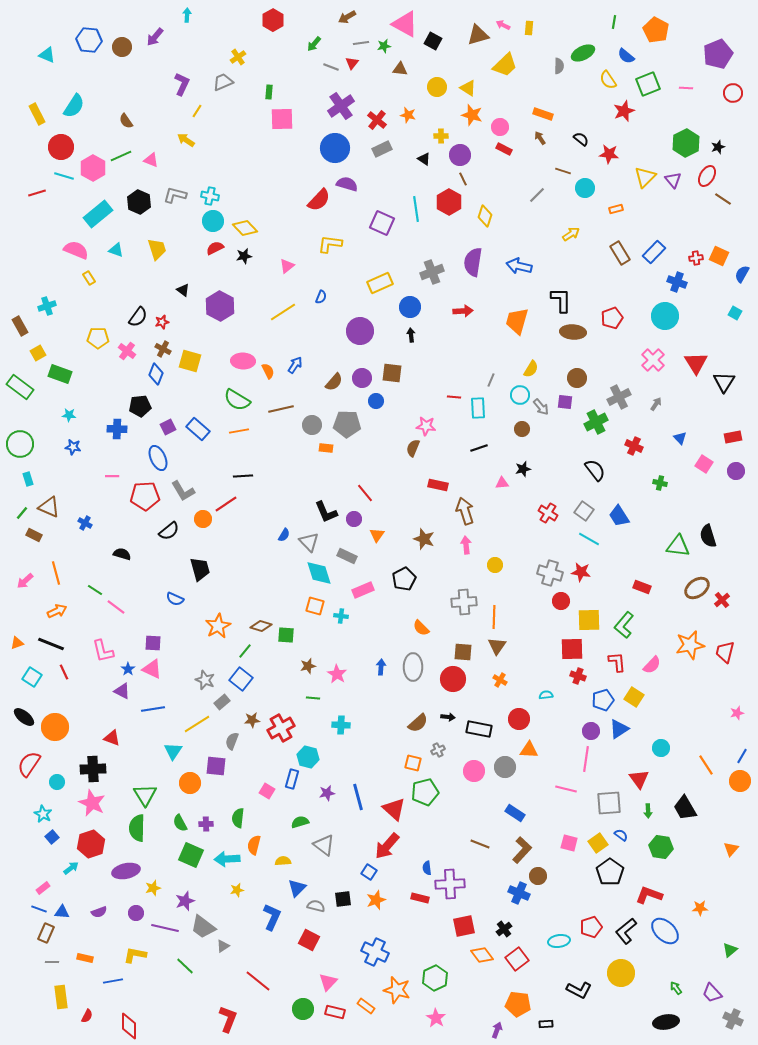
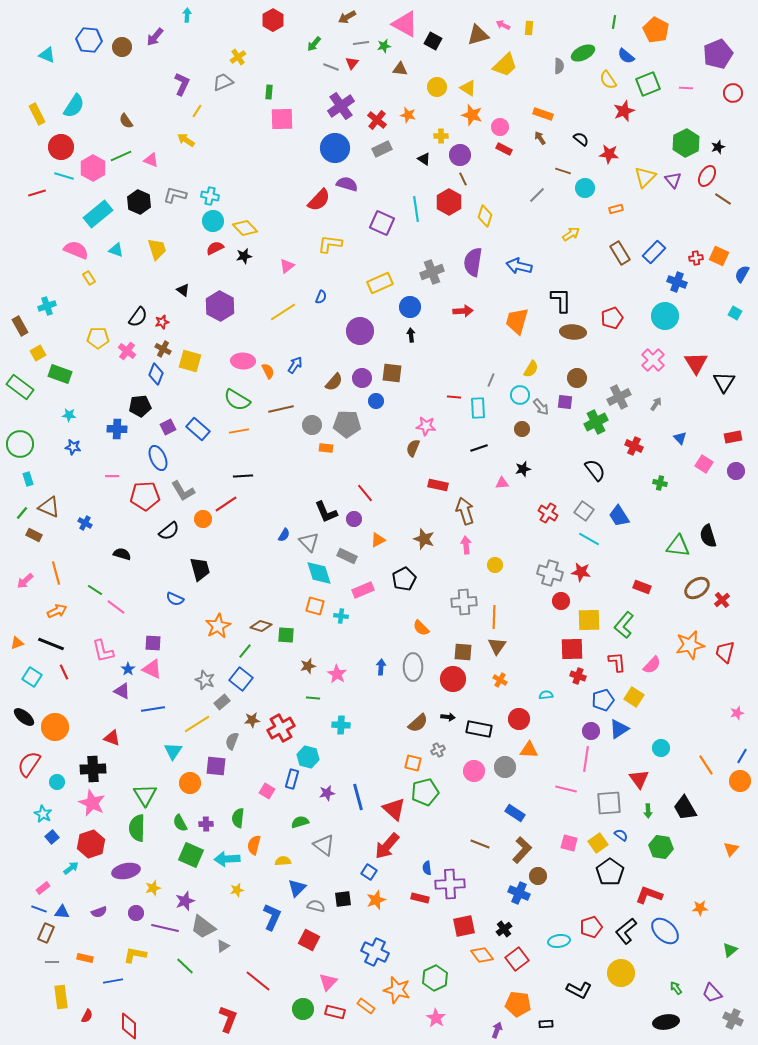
orange triangle at (377, 535): moved 1 px right, 5 px down; rotated 28 degrees clockwise
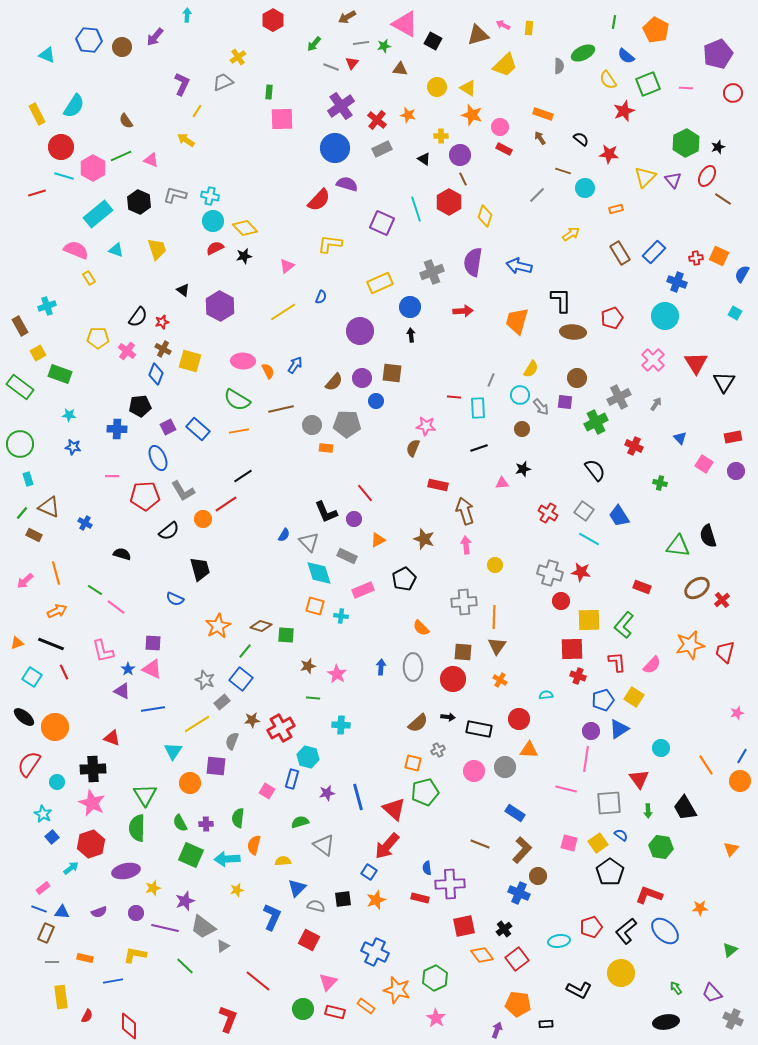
cyan line at (416, 209): rotated 10 degrees counterclockwise
black line at (243, 476): rotated 30 degrees counterclockwise
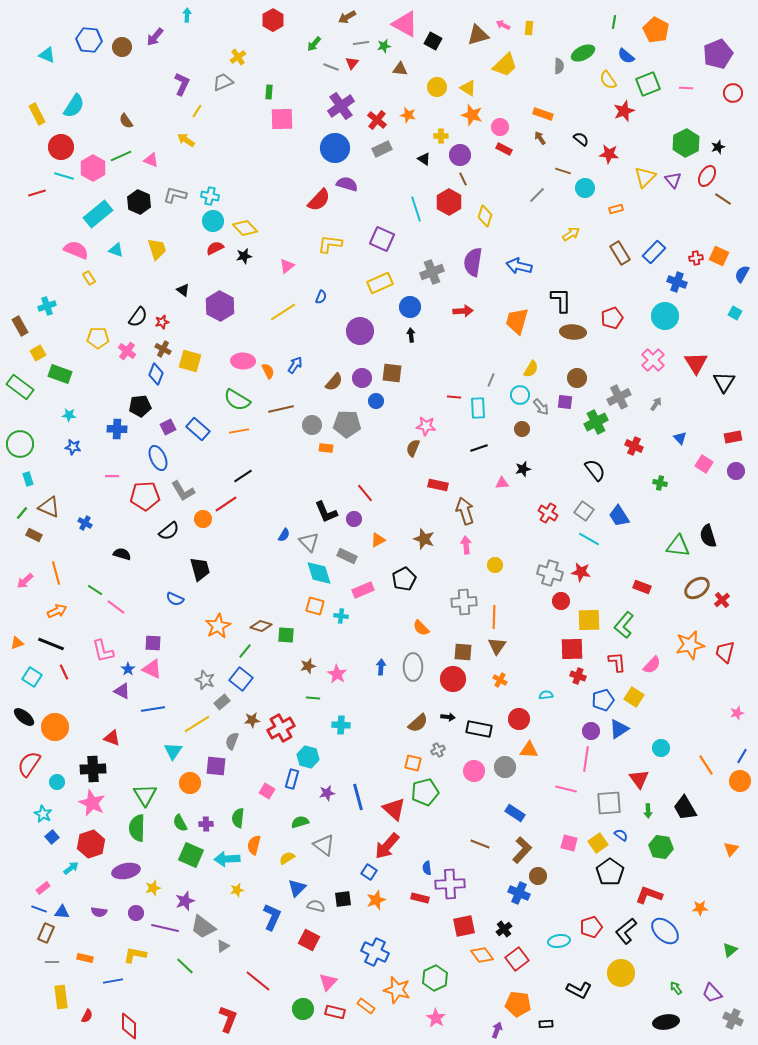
purple square at (382, 223): moved 16 px down
yellow semicircle at (283, 861): moved 4 px right, 3 px up; rotated 28 degrees counterclockwise
purple semicircle at (99, 912): rotated 28 degrees clockwise
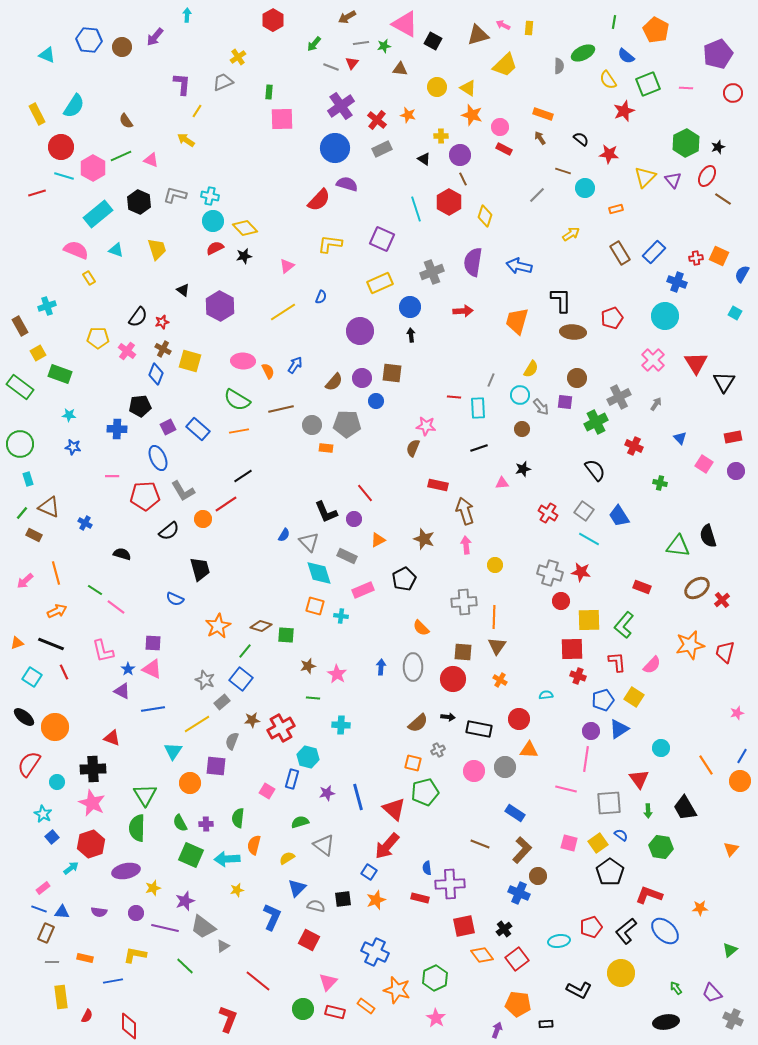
purple L-shape at (182, 84): rotated 20 degrees counterclockwise
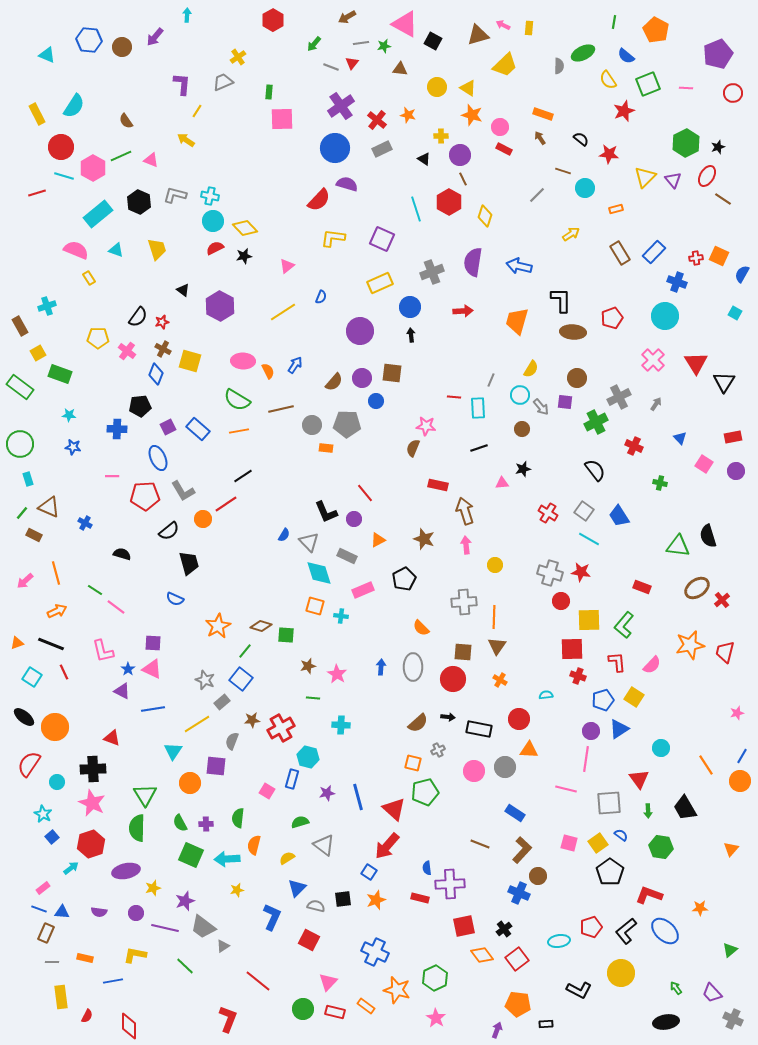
yellow L-shape at (330, 244): moved 3 px right, 6 px up
black trapezoid at (200, 569): moved 11 px left, 6 px up
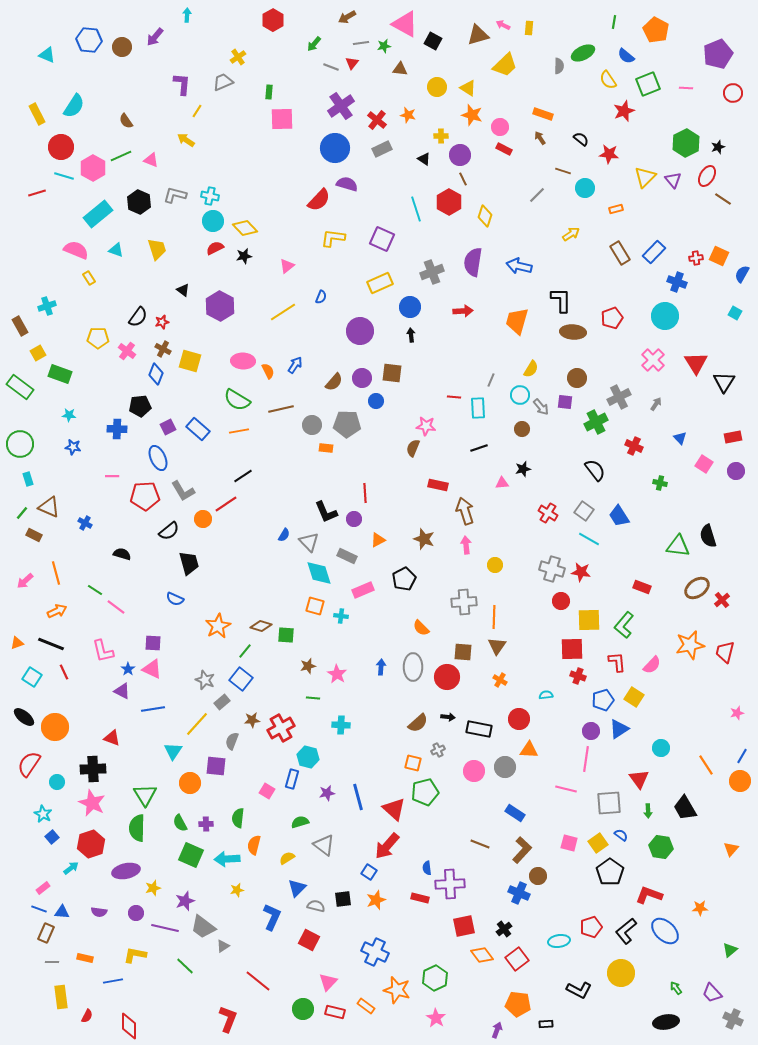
red line at (365, 493): rotated 36 degrees clockwise
gray cross at (550, 573): moved 2 px right, 4 px up
red circle at (453, 679): moved 6 px left, 2 px up
yellow line at (197, 724): rotated 16 degrees counterclockwise
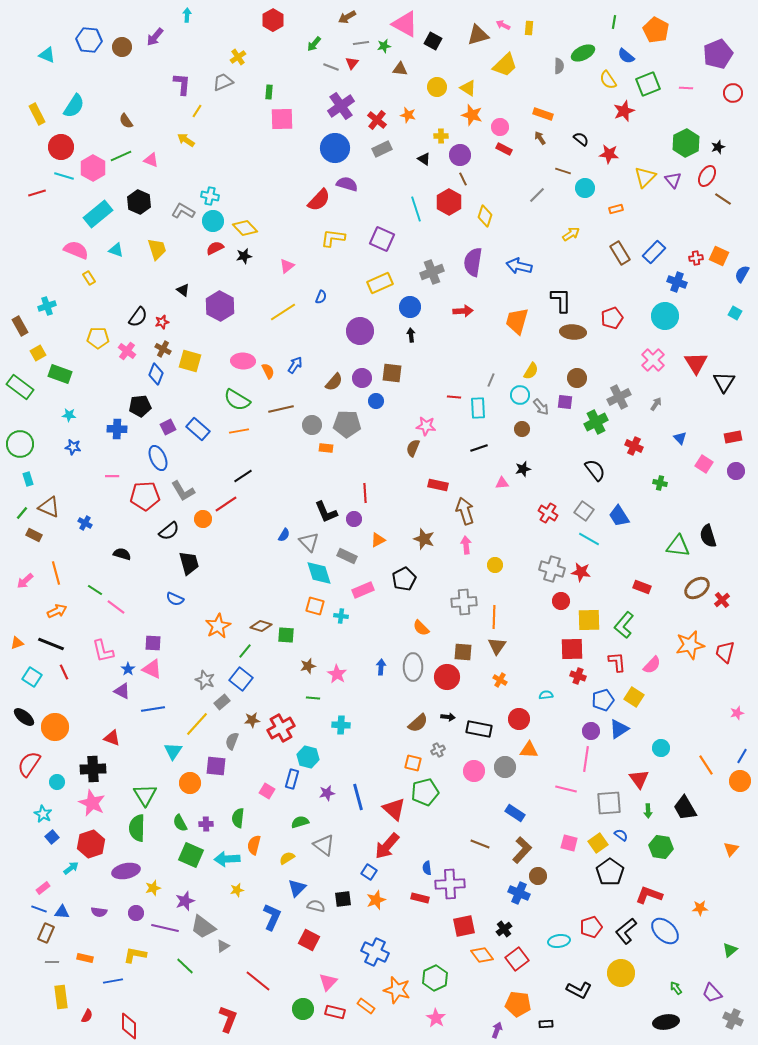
gray L-shape at (175, 195): moved 8 px right, 16 px down; rotated 15 degrees clockwise
yellow semicircle at (531, 369): moved 2 px down
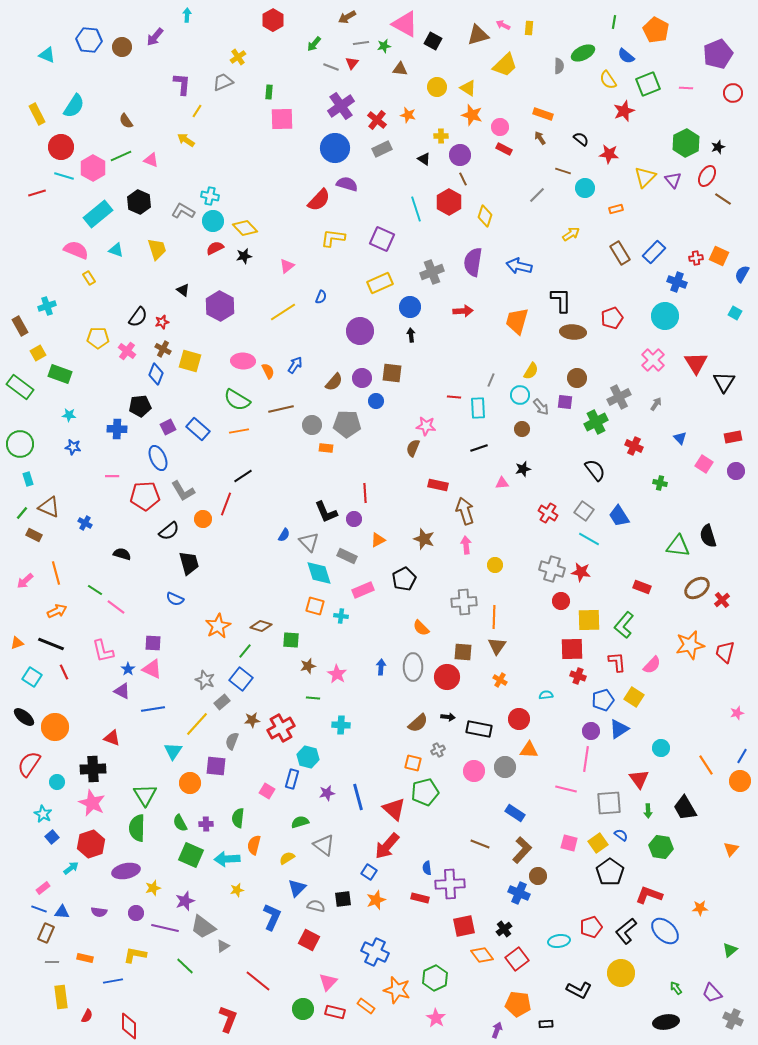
red line at (226, 504): rotated 35 degrees counterclockwise
green square at (286, 635): moved 5 px right, 5 px down
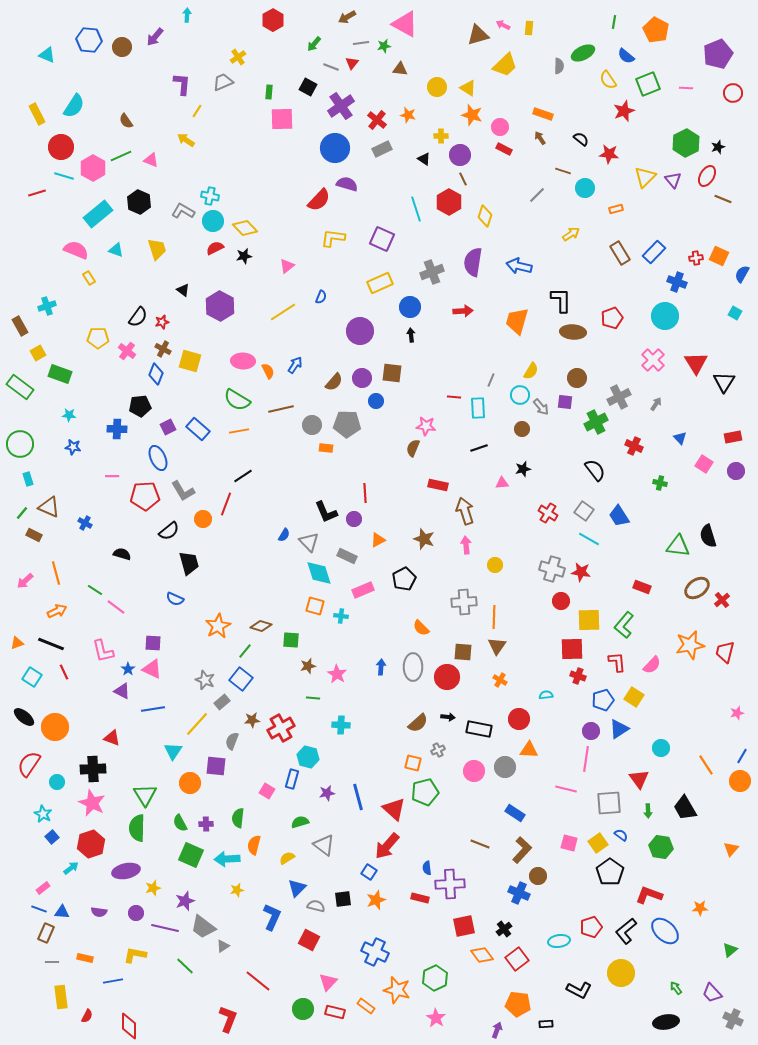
black square at (433, 41): moved 125 px left, 46 px down
brown line at (723, 199): rotated 12 degrees counterclockwise
